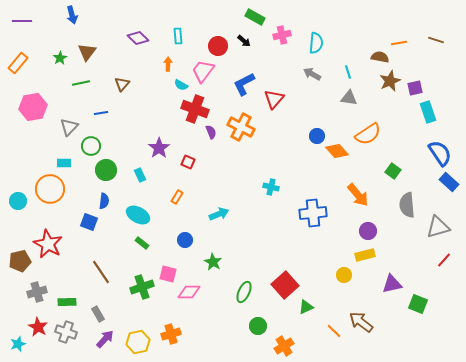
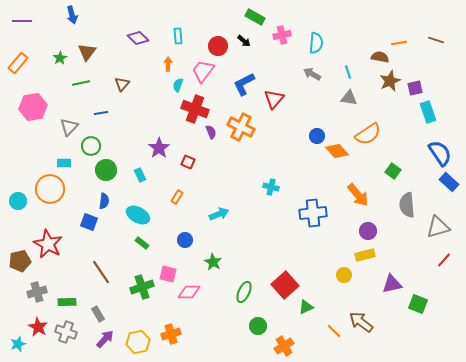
cyan semicircle at (181, 85): moved 3 px left; rotated 80 degrees clockwise
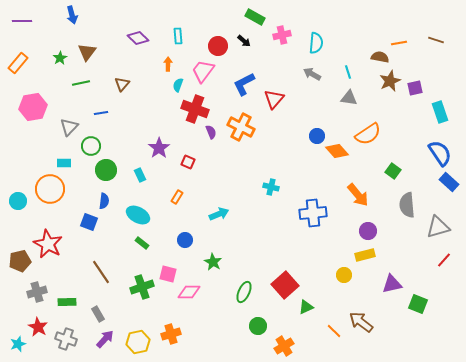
cyan rectangle at (428, 112): moved 12 px right
gray cross at (66, 332): moved 7 px down
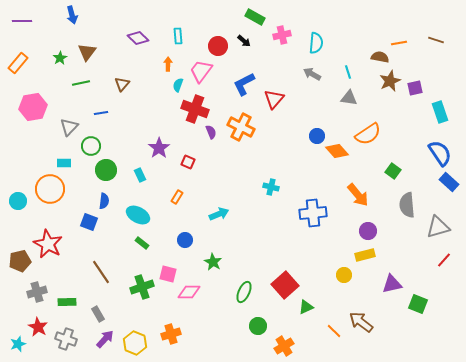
pink trapezoid at (203, 71): moved 2 px left
yellow hexagon at (138, 342): moved 3 px left, 1 px down; rotated 25 degrees counterclockwise
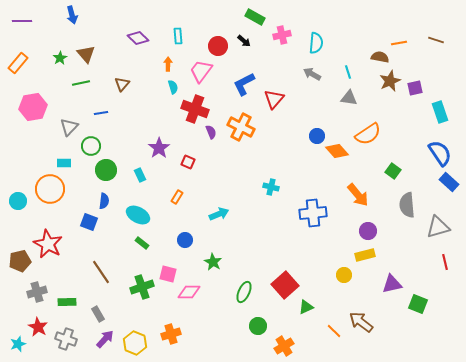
brown triangle at (87, 52): moved 1 px left, 2 px down; rotated 18 degrees counterclockwise
cyan semicircle at (178, 85): moved 5 px left, 2 px down; rotated 144 degrees clockwise
red line at (444, 260): moved 1 px right, 2 px down; rotated 56 degrees counterclockwise
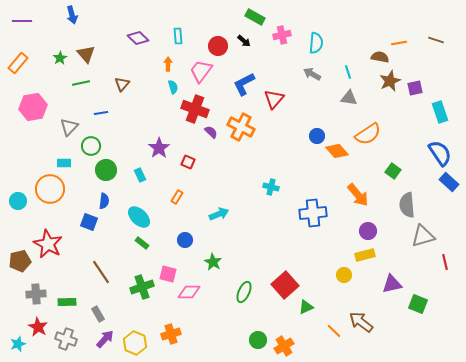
purple semicircle at (211, 132): rotated 24 degrees counterclockwise
cyan ellipse at (138, 215): moved 1 px right, 2 px down; rotated 15 degrees clockwise
gray triangle at (438, 227): moved 15 px left, 9 px down
gray cross at (37, 292): moved 1 px left, 2 px down; rotated 12 degrees clockwise
green circle at (258, 326): moved 14 px down
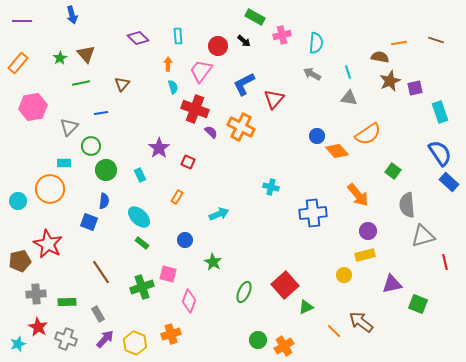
pink diamond at (189, 292): moved 9 px down; rotated 70 degrees counterclockwise
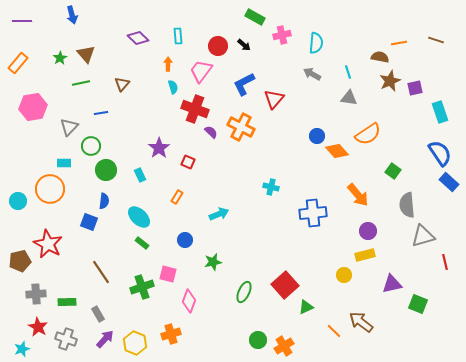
black arrow at (244, 41): moved 4 px down
green star at (213, 262): rotated 30 degrees clockwise
cyan star at (18, 344): moved 4 px right, 5 px down
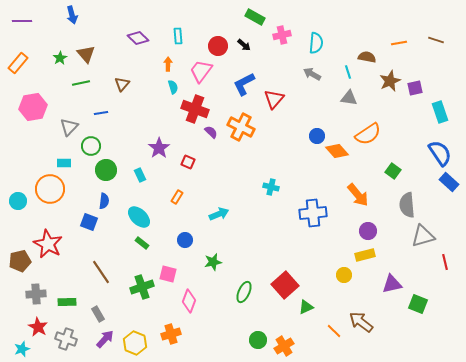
brown semicircle at (380, 57): moved 13 px left
